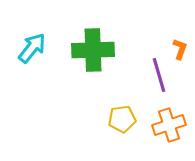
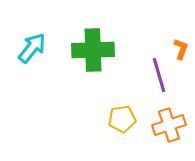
orange L-shape: moved 1 px right
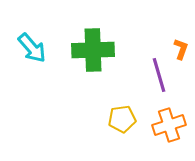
cyan arrow: rotated 100 degrees clockwise
